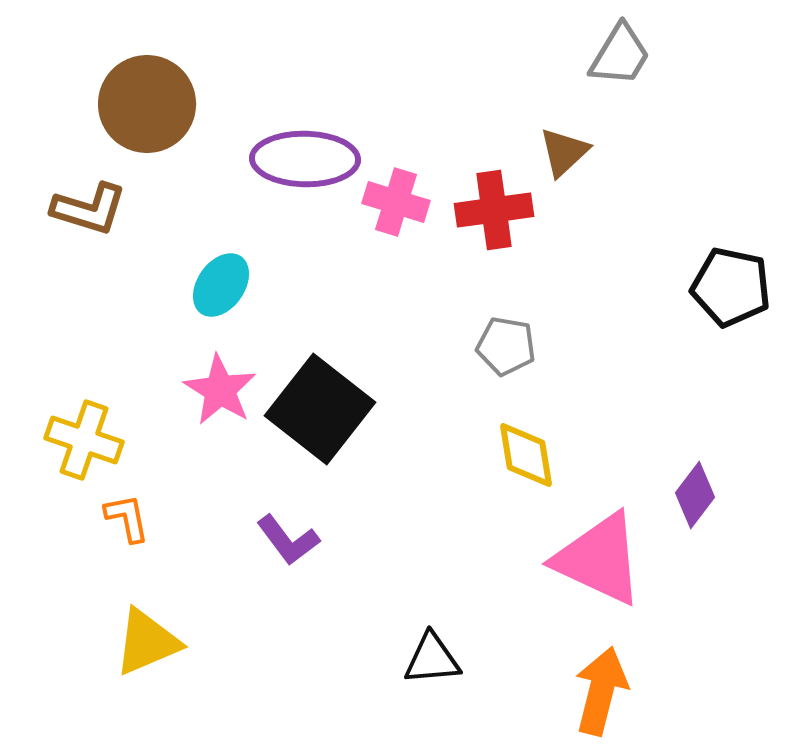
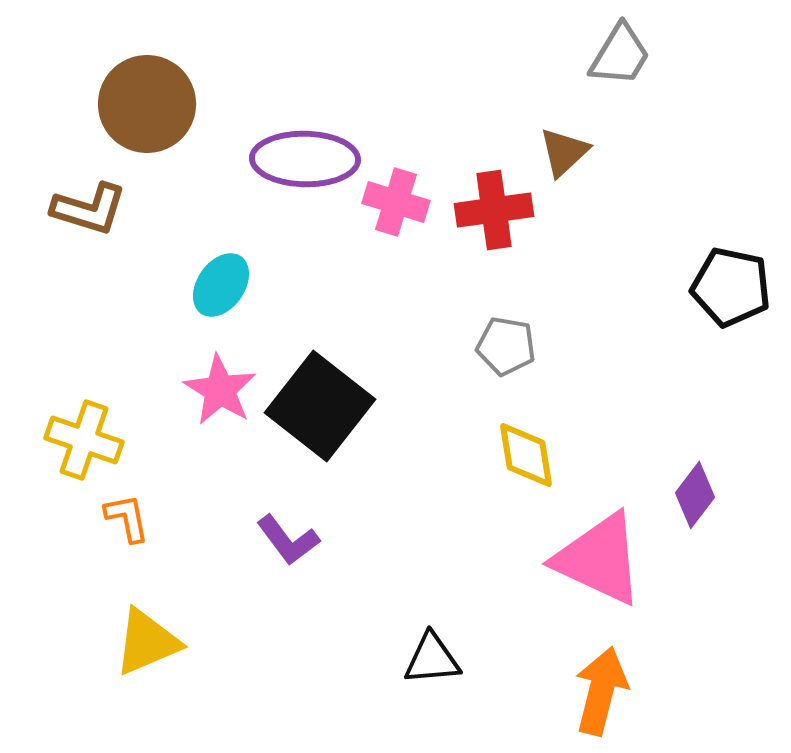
black square: moved 3 px up
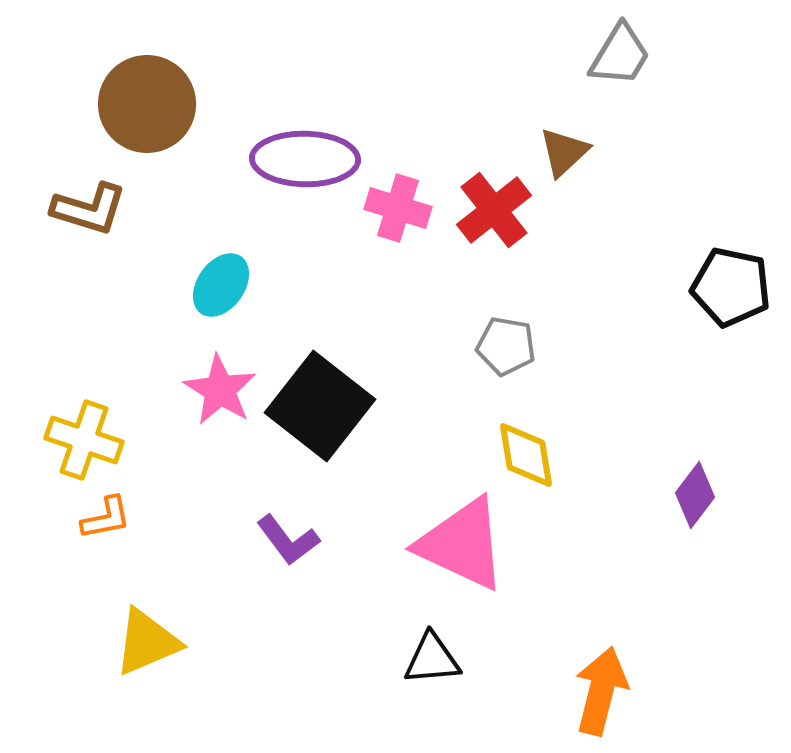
pink cross: moved 2 px right, 6 px down
red cross: rotated 30 degrees counterclockwise
orange L-shape: moved 21 px left; rotated 90 degrees clockwise
pink triangle: moved 137 px left, 15 px up
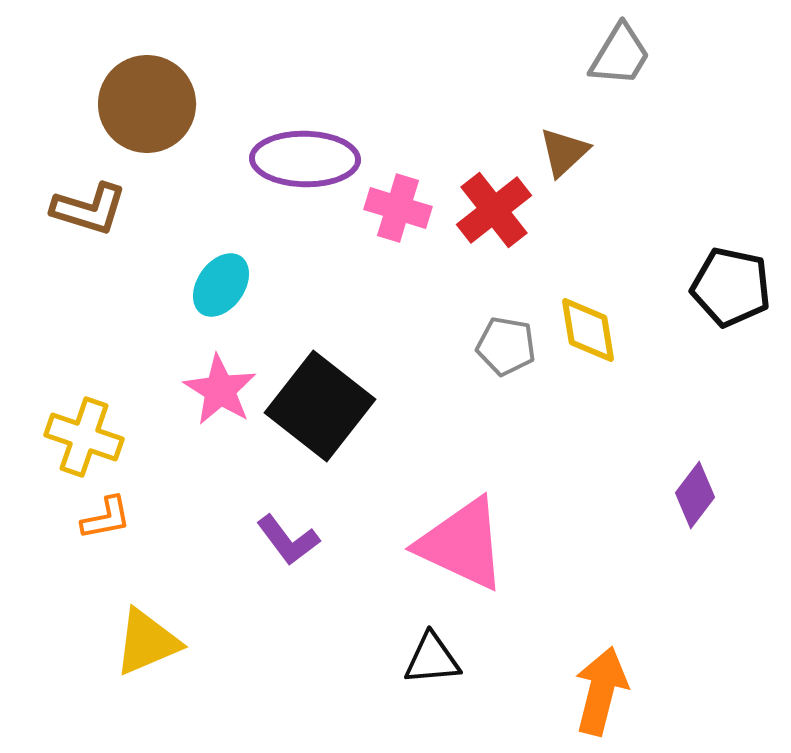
yellow cross: moved 3 px up
yellow diamond: moved 62 px right, 125 px up
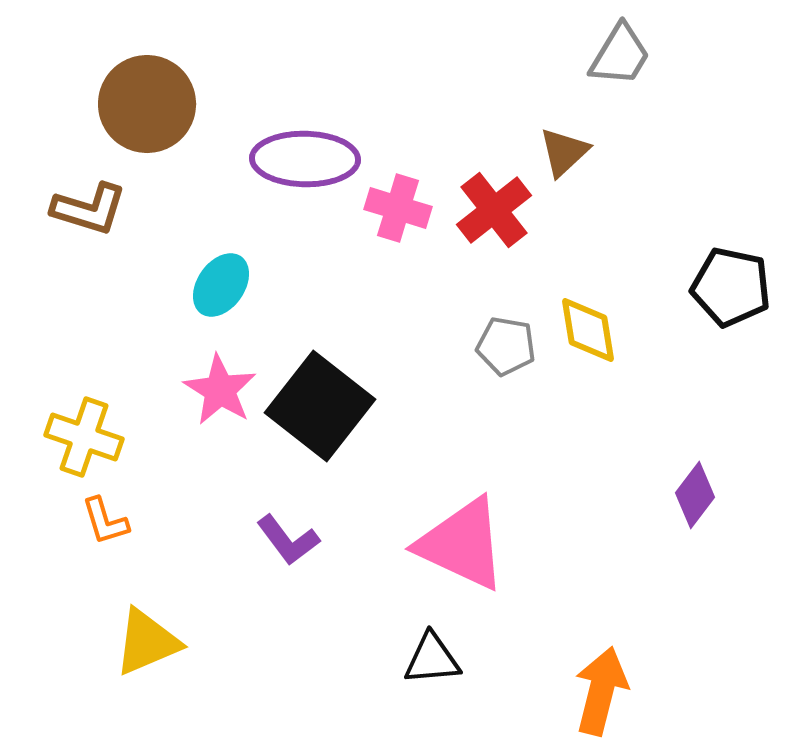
orange L-shape: moved 1 px left, 3 px down; rotated 84 degrees clockwise
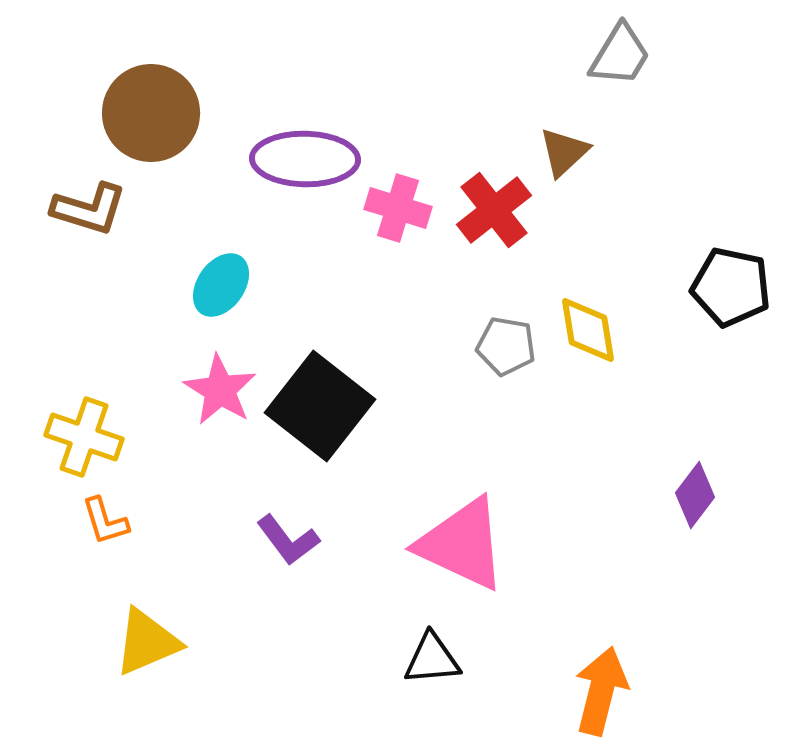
brown circle: moved 4 px right, 9 px down
